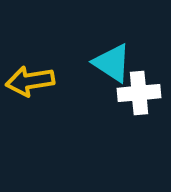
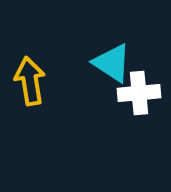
yellow arrow: rotated 90 degrees clockwise
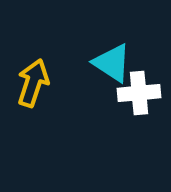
yellow arrow: moved 3 px right, 2 px down; rotated 27 degrees clockwise
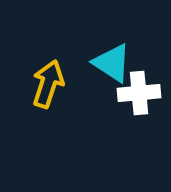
yellow arrow: moved 15 px right, 1 px down
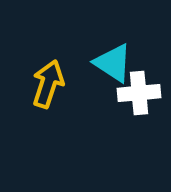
cyan triangle: moved 1 px right
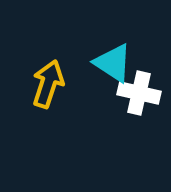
white cross: rotated 18 degrees clockwise
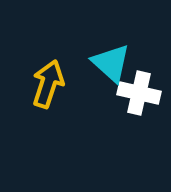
cyan triangle: moved 2 px left; rotated 9 degrees clockwise
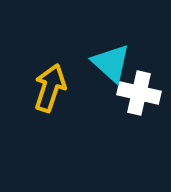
yellow arrow: moved 2 px right, 4 px down
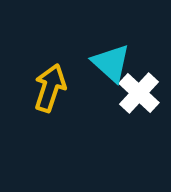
white cross: rotated 30 degrees clockwise
